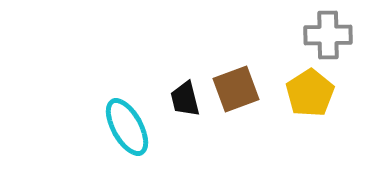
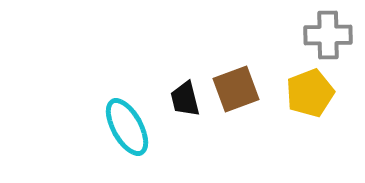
yellow pentagon: rotated 12 degrees clockwise
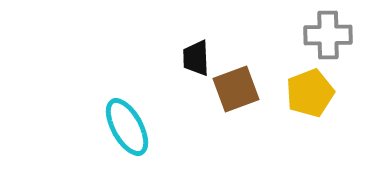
black trapezoid: moved 11 px right, 41 px up; rotated 12 degrees clockwise
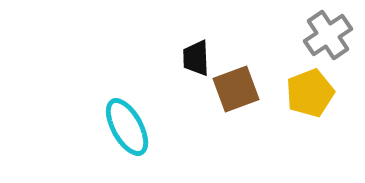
gray cross: rotated 33 degrees counterclockwise
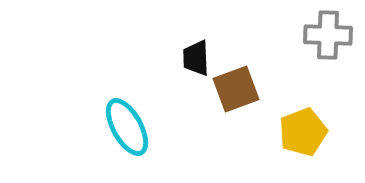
gray cross: rotated 36 degrees clockwise
yellow pentagon: moved 7 px left, 39 px down
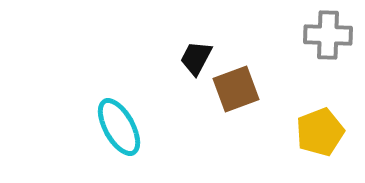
black trapezoid: rotated 30 degrees clockwise
cyan ellipse: moved 8 px left
yellow pentagon: moved 17 px right
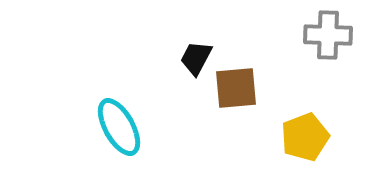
brown square: moved 1 px up; rotated 15 degrees clockwise
yellow pentagon: moved 15 px left, 5 px down
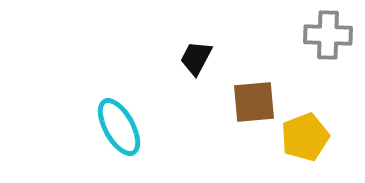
brown square: moved 18 px right, 14 px down
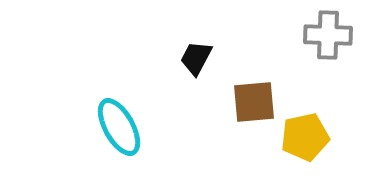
yellow pentagon: rotated 9 degrees clockwise
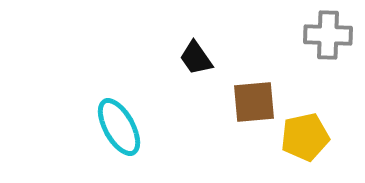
black trapezoid: rotated 63 degrees counterclockwise
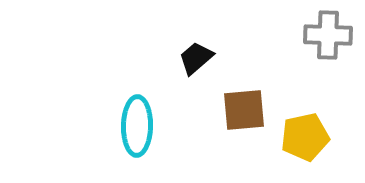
black trapezoid: rotated 84 degrees clockwise
brown square: moved 10 px left, 8 px down
cyan ellipse: moved 18 px right, 1 px up; rotated 30 degrees clockwise
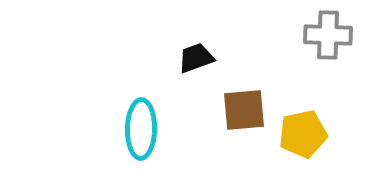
black trapezoid: rotated 21 degrees clockwise
cyan ellipse: moved 4 px right, 3 px down
yellow pentagon: moved 2 px left, 3 px up
